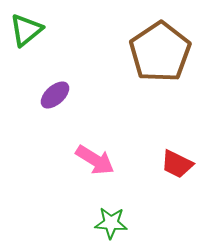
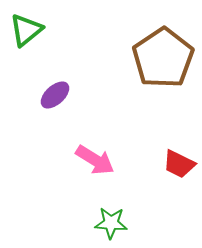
brown pentagon: moved 3 px right, 6 px down
red trapezoid: moved 2 px right
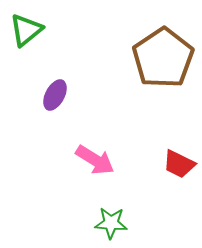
purple ellipse: rotated 20 degrees counterclockwise
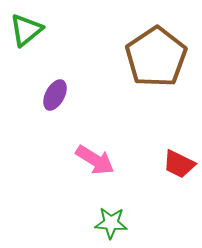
brown pentagon: moved 7 px left, 1 px up
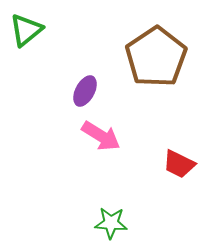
purple ellipse: moved 30 px right, 4 px up
pink arrow: moved 6 px right, 24 px up
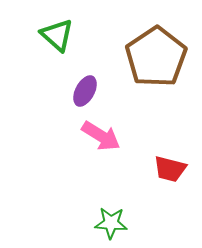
green triangle: moved 31 px right, 5 px down; rotated 39 degrees counterclockwise
red trapezoid: moved 9 px left, 5 px down; rotated 12 degrees counterclockwise
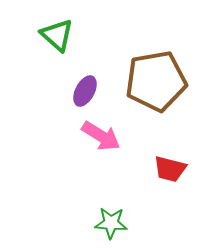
brown pentagon: moved 24 px down; rotated 24 degrees clockwise
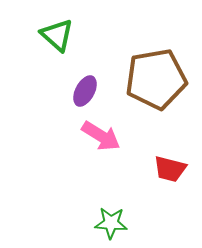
brown pentagon: moved 2 px up
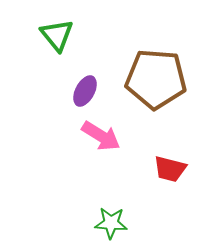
green triangle: rotated 9 degrees clockwise
brown pentagon: rotated 14 degrees clockwise
